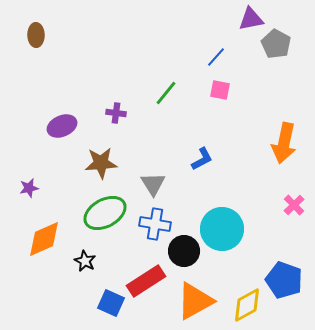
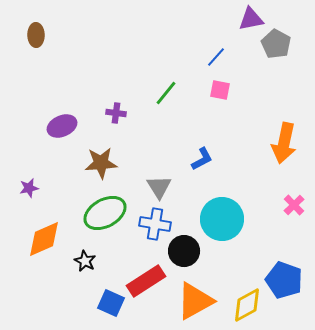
gray triangle: moved 6 px right, 3 px down
cyan circle: moved 10 px up
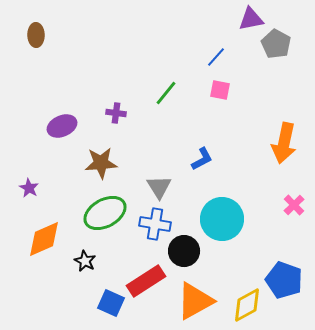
purple star: rotated 30 degrees counterclockwise
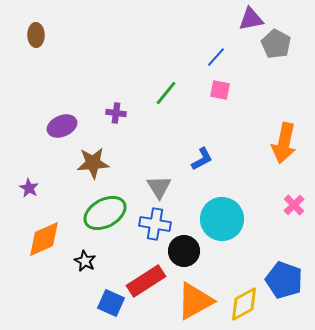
brown star: moved 8 px left
yellow diamond: moved 3 px left, 1 px up
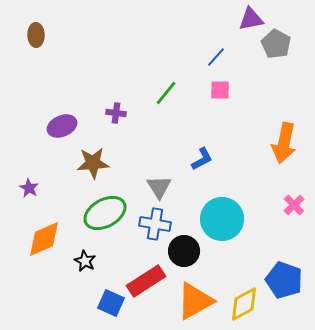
pink square: rotated 10 degrees counterclockwise
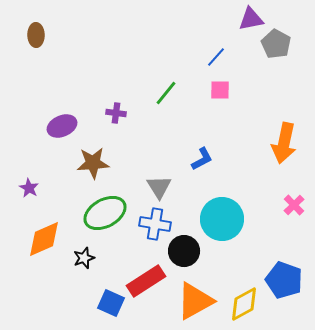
black star: moved 1 px left, 3 px up; rotated 25 degrees clockwise
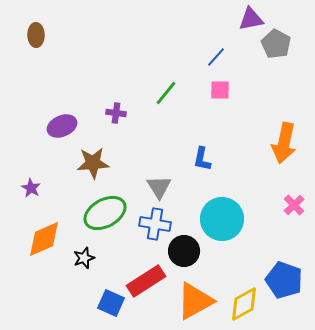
blue L-shape: rotated 130 degrees clockwise
purple star: moved 2 px right
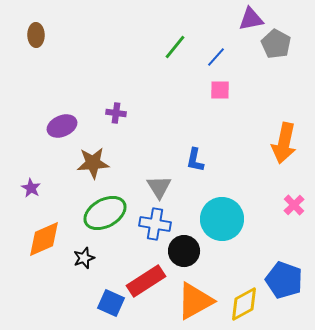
green line: moved 9 px right, 46 px up
blue L-shape: moved 7 px left, 1 px down
